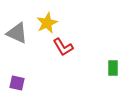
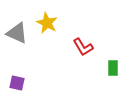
yellow star: rotated 20 degrees counterclockwise
red L-shape: moved 20 px right
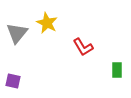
gray triangle: rotated 45 degrees clockwise
green rectangle: moved 4 px right, 2 px down
purple square: moved 4 px left, 2 px up
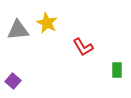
gray triangle: moved 1 px right, 3 px up; rotated 45 degrees clockwise
purple square: rotated 28 degrees clockwise
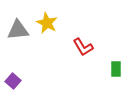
green rectangle: moved 1 px left, 1 px up
